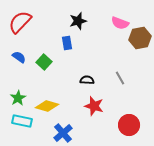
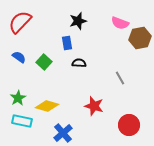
black semicircle: moved 8 px left, 17 px up
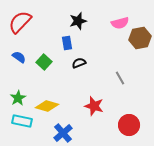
pink semicircle: rotated 36 degrees counterclockwise
black semicircle: rotated 24 degrees counterclockwise
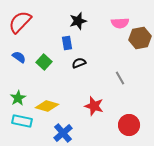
pink semicircle: rotated 12 degrees clockwise
